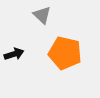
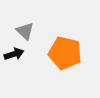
gray triangle: moved 17 px left, 16 px down
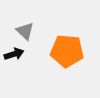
orange pentagon: moved 2 px right, 2 px up; rotated 8 degrees counterclockwise
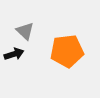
orange pentagon: rotated 12 degrees counterclockwise
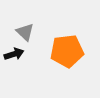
gray triangle: moved 1 px down
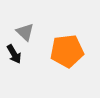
black arrow: rotated 78 degrees clockwise
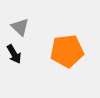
gray triangle: moved 5 px left, 5 px up
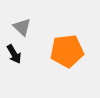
gray triangle: moved 2 px right
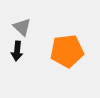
black arrow: moved 3 px right, 3 px up; rotated 36 degrees clockwise
